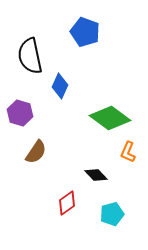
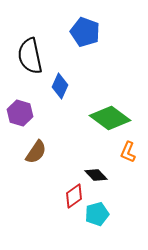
red diamond: moved 7 px right, 7 px up
cyan pentagon: moved 15 px left
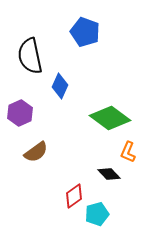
purple hexagon: rotated 20 degrees clockwise
brown semicircle: rotated 20 degrees clockwise
black diamond: moved 13 px right, 1 px up
